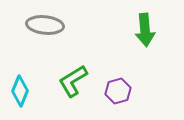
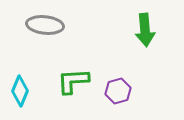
green L-shape: rotated 28 degrees clockwise
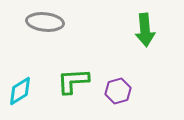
gray ellipse: moved 3 px up
cyan diamond: rotated 36 degrees clockwise
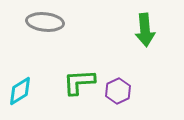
green L-shape: moved 6 px right, 1 px down
purple hexagon: rotated 10 degrees counterclockwise
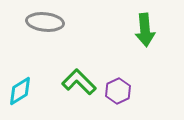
green L-shape: rotated 48 degrees clockwise
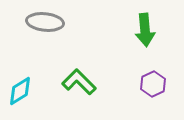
purple hexagon: moved 35 px right, 7 px up
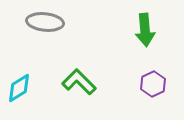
cyan diamond: moved 1 px left, 3 px up
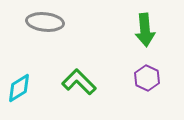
purple hexagon: moved 6 px left, 6 px up; rotated 10 degrees counterclockwise
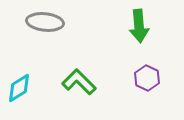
green arrow: moved 6 px left, 4 px up
